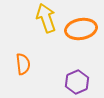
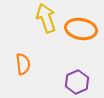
orange ellipse: rotated 20 degrees clockwise
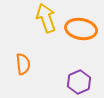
purple hexagon: moved 2 px right
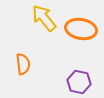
yellow arrow: moved 2 px left; rotated 20 degrees counterclockwise
purple hexagon: rotated 25 degrees counterclockwise
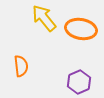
orange semicircle: moved 2 px left, 2 px down
purple hexagon: rotated 25 degrees clockwise
